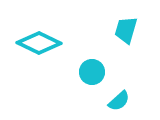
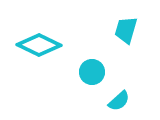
cyan diamond: moved 2 px down
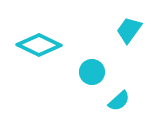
cyan trapezoid: moved 3 px right; rotated 20 degrees clockwise
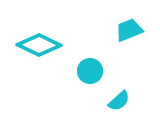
cyan trapezoid: rotated 32 degrees clockwise
cyan circle: moved 2 px left, 1 px up
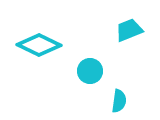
cyan semicircle: rotated 40 degrees counterclockwise
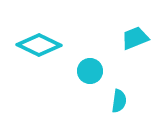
cyan trapezoid: moved 6 px right, 8 px down
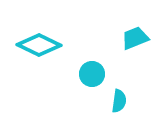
cyan circle: moved 2 px right, 3 px down
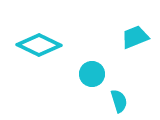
cyan trapezoid: moved 1 px up
cyan semicircle: rotated 25 degrees counterclockwise
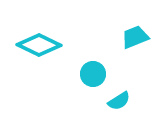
cyan circle: moved 1 px right
cyan semicircle: rotated 75 degrees clockwise
